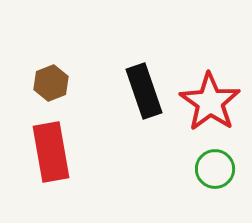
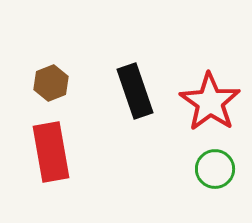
black rectangle: moved 9 px left
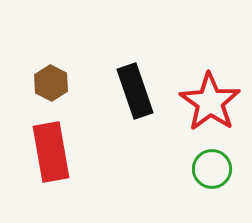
brown hexagon: rotated 12 degrees counterclockwise
green circle: moved 3 px left
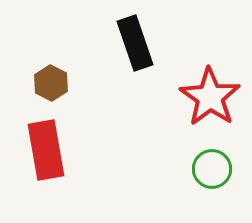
black rectangle: moved 48 px up
red star: moved 5 px up
red rectangle: moved 5 px left, 2 px up
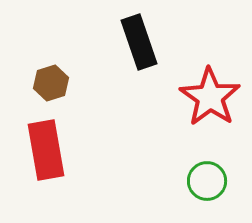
black rectangle: moved 4 px right, 1 px up
brown hexagon: rotated 16 degrees clockwise
green circle: moved 5 px left, 12 px down
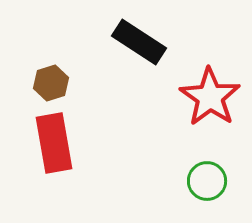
black rectangle: rotated 38 degrees counterclockwise
red rectangle: moved 8 px right, 7 px up
